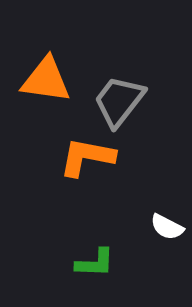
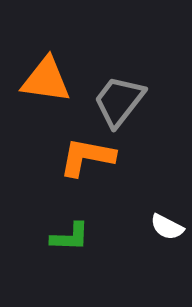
green L-shape: moved 25 px left, 26 px up
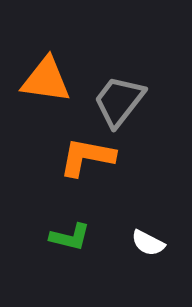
white semicircle: moved 19 px left, 16 px down
green L-shape: rotated 12 degrees clockwise
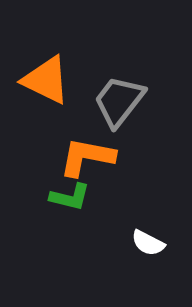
orange triangle: rotated 18 degrees clockwise
green L-shape: moved 40 px up
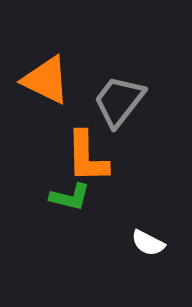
orange L-shape: rotated 102 degrees counterclockwise
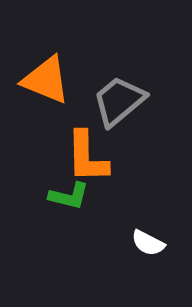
orange triangle: rotated 4 degrees counterclockwise
gray trapezoid: rotated 12 degrees clockwise
green L-shape: moved 1 px left, 1 px up
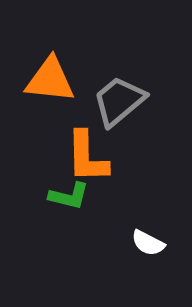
orange triangle: moved 4 px right; rotated 16 degrees counterclockwise
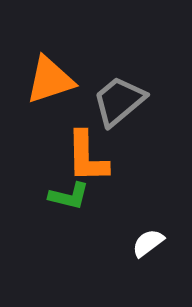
orange triangle: rotated 24 degrees counterclockwise
white semicircle: rotated 116 degrees clockwise
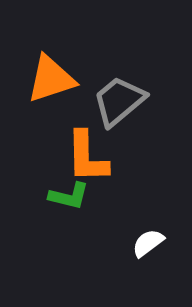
orange triangle: moved 1 px right, 1 px up
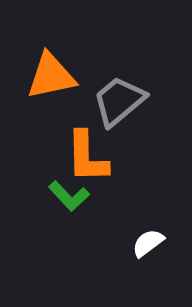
orange triangle: moved 3 px up; rotated 6 degrees clockwise
green L-shape: rotated 33 degrees clockwise
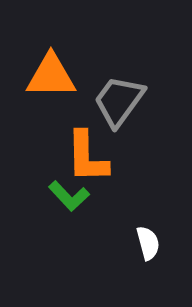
orange triangle: rotated 12 degrees clockwise
gray trapezoid: rotated 14 degrees counterclockwise
white semicircle: rotated 112 degrees clockwise
